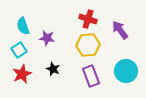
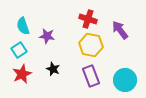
purple star: moved 2 px up
yellow hexagon: moved 3 px right; rotated 15 degrees clockwise
cyan circle: moved 1 px left, 9 px down
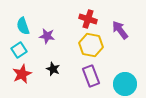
cyan circle: moved 4 px down
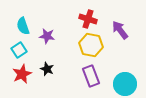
black star: moved 6 px left
